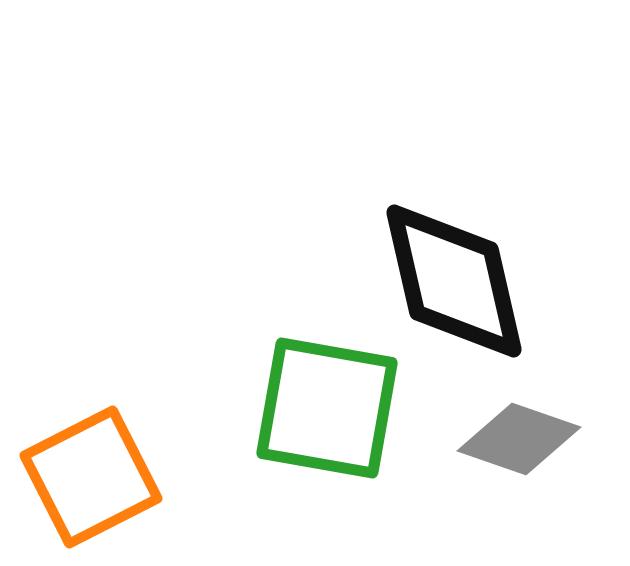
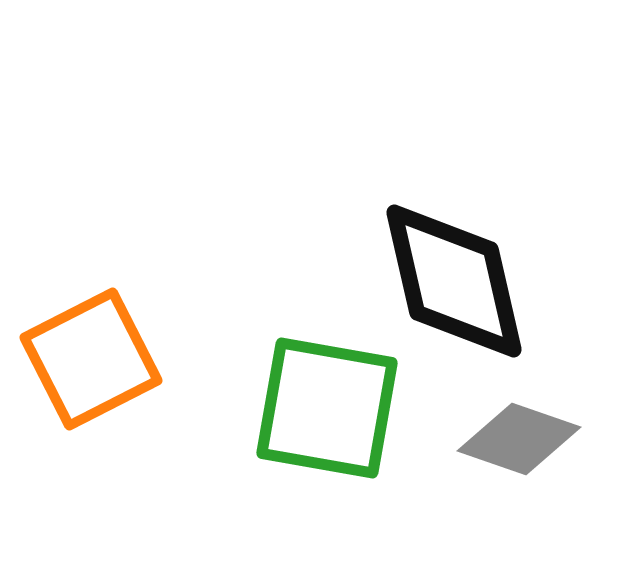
orange square: moved 118 px up
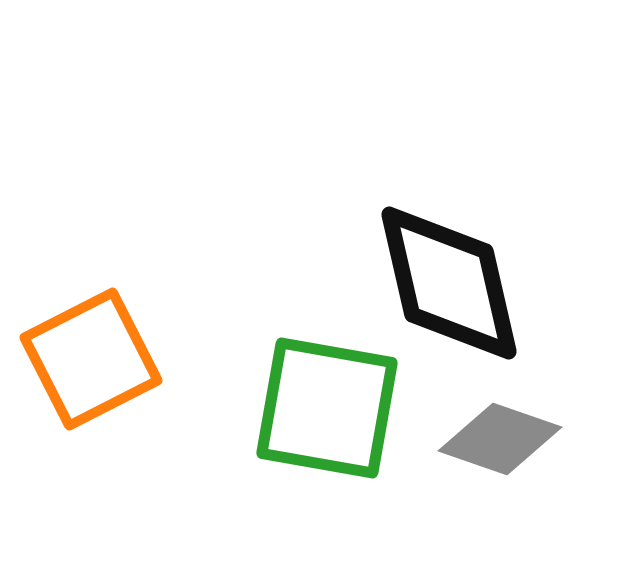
black diamond: moved 5 px left, 2 px down
gray diamond: moved 19 px left
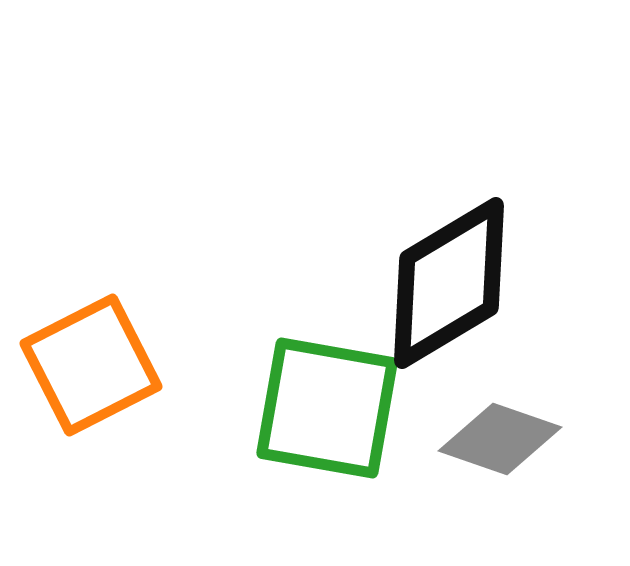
black diamond: rotated 72 degrees clockwise
orange square: moved 6 px down
